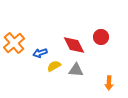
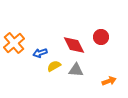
orange arrow: moved 2 px up; rotated 112 degrees counterclockwise
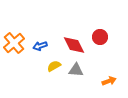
red circle: moved 1 px left
blue arrow: moved 7 px up
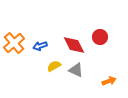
gray triangle: rotated 21 degrees clockwise
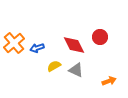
blue arrow: moved 3 px left, 2 px down
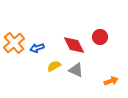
orange arrow: moved 2 px right
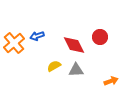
blue arrow: moved 12 px up
gray triangle: rotated 28 degrees counterclockwise
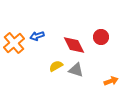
red circle: moved 1 px right
yellow semicircle: moved 2 px right
gray triangle: rotated 21 degrees clockwise
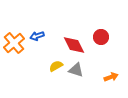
orange arrow: moved 4 px up
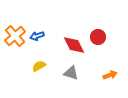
red circle: moved 3 px left
orange cross: moved 1 px right, 7 px up
yellow semicircle: moved 17 px left
gray triangle: moved 5 px left, 3 px down
orange arrow: moved 1 px left, 2 px up
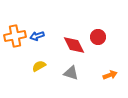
orange cross: rotated 30 degrees clockwise
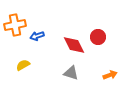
orange cross: moved 11 px up
yellow semicircle: moved 16 px left, 1 px up
